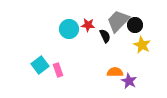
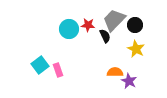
gray trapezoid: moved 4 px left, 1 px up
yellow star: moved 6 px left, 4 px down
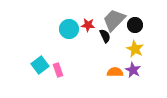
yellow star: moved 1 px left
purple star: moved 4 px right, 11 px up
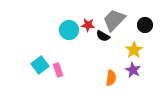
black circle: moved 10 px right
cyan circle: moved 1 px down
black semicircle: moved 2 px left; rotated 144 degrees clockwise
yellow star: moved 1 px left, 1 px down; rotated 12 degrees clockwise
orange semicircle: moved 4 px left, 6 px down; rotated 98 degrees clockwise
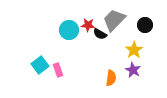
black semicircle: moved 3 px left, 2 px up
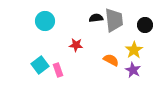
gray trapezoid: rotated 130 degrees clockwise
red star: moved 12 px left, 20 px down
cyan circle: moved 24 px left, 9 px up
black semicircle: moved 4 px left, 16 px up; rotated 144 degrees clockwise
orange semicircle: moved 18 px up; rotated 70 degrees counterclockwise
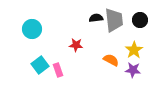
cyan circle: moved 13 px left, 8 px down
black circle: moved 5 px left, 5 px up
purple star: rotated 21 degrees counterclockwise
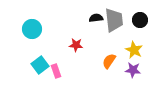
yellow star: rotated 12 degrees counterclockwise
orange semicircle: moved 2 px left, 1 px down; rotated 84 degrees counterclockwise
pink rectangle: moved 2 px left, 1 px down
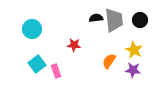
red star: moved 2 px left
cyan square: moved 3 px left, 1 px up
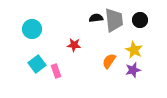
purple star: rotated 21 degrees counterclockwise
